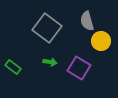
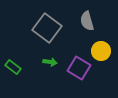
yellow circle: moved 10 px down
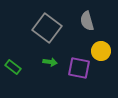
purple square: rotated 20 degrees counterclockwise
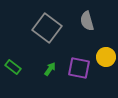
yellow circle: moved 5 px right, 6 px down
green arrow: moved 7 px down; rotated 64 degrees counterclockwise
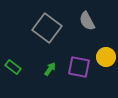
gray semicircle: rotated 12 degrees counterclockwise
purple square: moved 1 px up
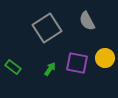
gray square: rotated 20 degrees clockwise
yellow circle: moved 1 px left, 1 px down
purple square: moved 2 px left, 4 px up
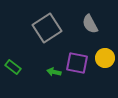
gray semicircle: moved 3 px right, 3 px down
green arrow: moved 4 px right, 3 px down; rotated 112 degrees counterclockwise
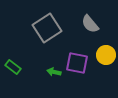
gray semicircle: rotated 12 degrees counterclockwise
yellow circle: moved 1 px right, 3 px up
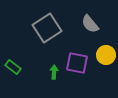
green arrow: rotated 80 degrees clockwise
